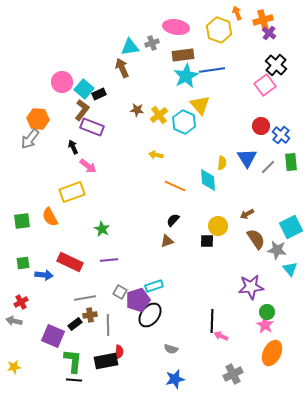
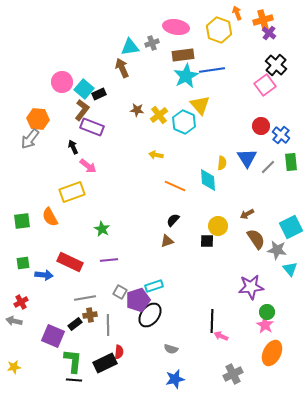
black rectangle at (106, 361): moved 1 px left, 2 px down; rotated 15 degrees counterclockwise
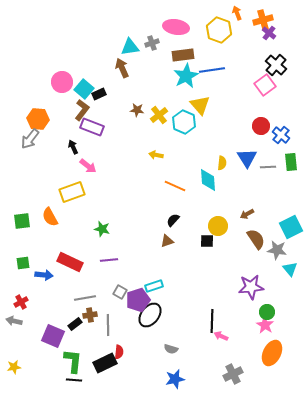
gray line at (268, 167): rotated 42 degrees clockwise
green star at (102, 229): rotated 14 degrees counterclockwise
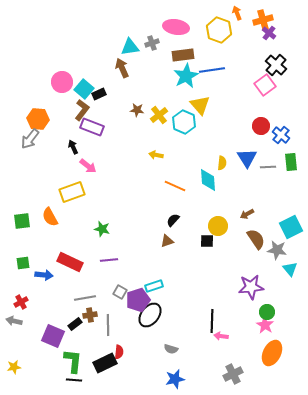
pink arrow at (221, 336): rotated 16 degrees counterclockwise
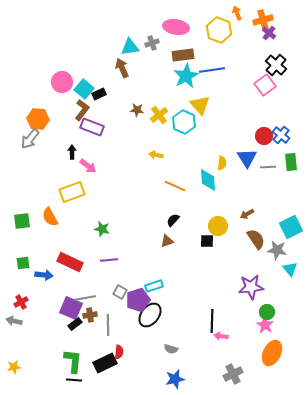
red circle at (261, 126): moved 3 px right, 10 px down
black arrow at (73, 147): moved 1 px left, 5 px down; rotated 24 degrees clockwise
purple square at (53, 336): moved 18 px right, 28 px up
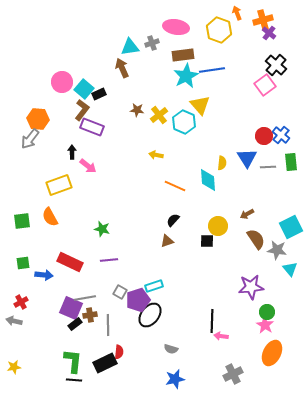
yellow rectangle at (72, 192): moved 13 px left, 7 px up
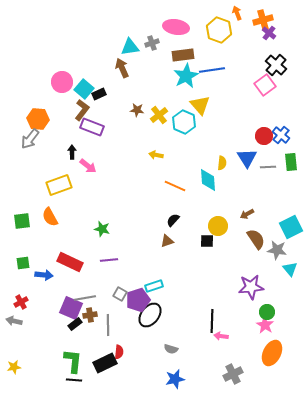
gray square at (120, 292): moved 2 px down
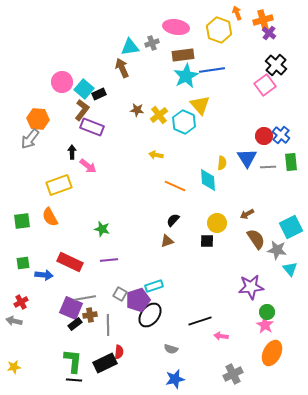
yellow circle at (218, 226): moved 1 px left, 3 px up
black line at (212, 321): moved 12 px left; rotated 70 degrees clockwise
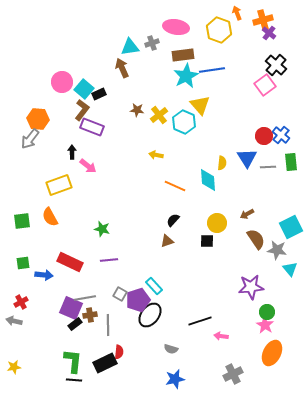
cyan rectangle at (154, 286): rotated 66 degrees clockwise
